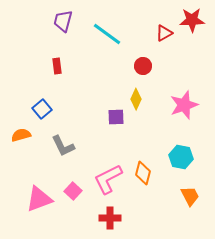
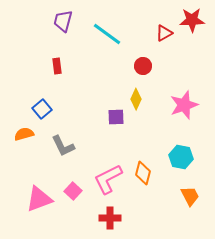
orange semicircle: moved 3 px right, 1 px up
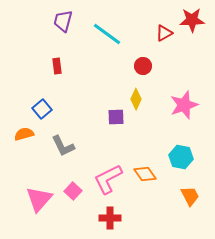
orange diamond: moved 2 px right, 1 px down; rotated 50 degrees counterclockwise
pink triangle: rotated 28 degrees counterclockwise
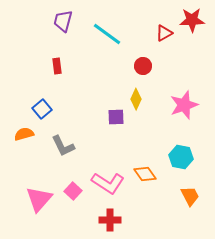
pink L-shape: moved 4 px down; rotated 120 degrees counterclockwise
red cross: moved 2 px down
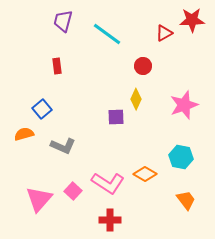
gray L-shape: rotated 40 degrees counterclockwise
orange diamond: rotated 25 degrees counterclockwise
orange trapezoid: moved 4 px left, 4 px down; rotated 10 degrees counterclockwise
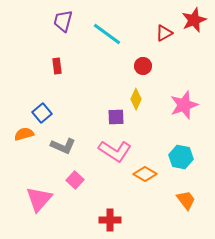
red star: moved 2 px right; rotated 20 degrees counterclockwise
blue square: moved 4 px down
pink L-shape: moved 7 px right, 32 px up
pink square: moved 2 px right, 11 px up
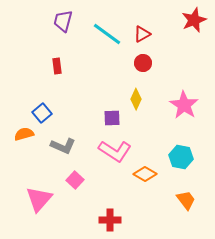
red triangle: moved 22 px left, 1 px down
red circle: moved 3 px up
pink star: rotated 20 degrees counterclockwise
purple square: moved 4 px left, 1 px down
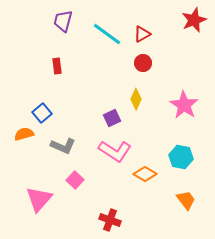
purple square: rotated 24 degrees counterclockwise
red cross: rotated 20 degrees clockwise
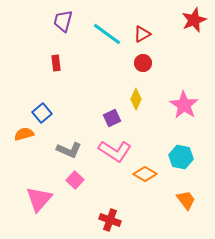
red rectangle: moved 1 px left, 3 px up
gray L-shape: moved 6 px right, 4 px down
